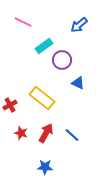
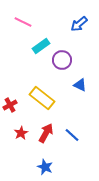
blue arrow: moved 1 px up
cyan rectangle: moved 3 px left
blue triangle: moved 2 px right, 2 px down
red star: rotated 24 degrees clockwise
blue star: rotated 21 degrees clockwise
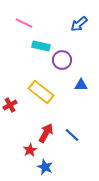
pink line: moved 1 px right, 1 px down
cyan rectangle: rotated 48 degrees clockwise
blue triangle: moved 1 px right; rotated 24 degrees counterclockwise
yellow rectangle: moved 1 px left, 6 px up
red star: moved 9 px right, 17 px down
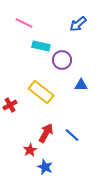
blue arrow: moved 1 px left
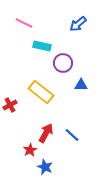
cyan rectangle: moved 1 px right
purple circle: moved 1 px right, 3 px down
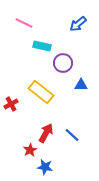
red cross: moved 1 px right, 1 px up
blue star: rotated 14 degrees counterclockwise
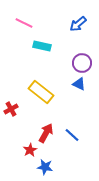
purple circle: moved 19 px right
blue triangle: moved 2 px left, 1 px up; rotated 24 degrees clockwise
red cross: moved 5 px down
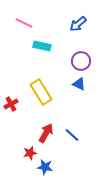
purple circle: moved 1 px left, 2 px up
yellow rectangle: rotated 20 degrees clockwise
red cross: moved 5 px up
red star: moved 3 px down; rotated 16 degrees clockwise
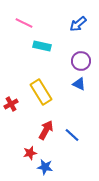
red arrow: moved 3 px up
